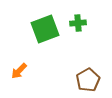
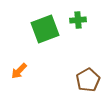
green cross: moved 3 px up
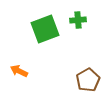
orange arrow: rotated 72 degrees clockwise
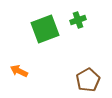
green cross: rotated 14 degrees counterclockwise
